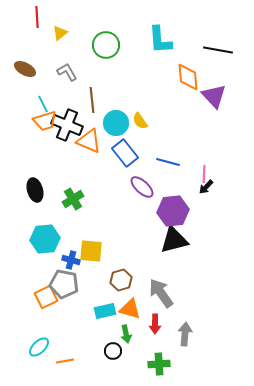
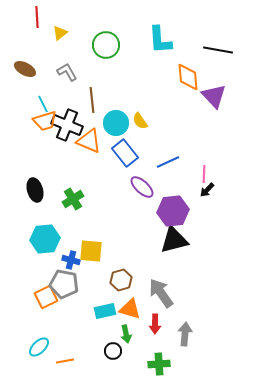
blue line at (168, 162): rotated 40 degrees counterclockwise
black arrow at (206, 187): moved 1 px right, 3 px down
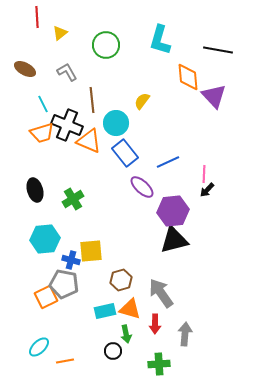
cyan L-shape at (160, 40): rotated 20 degrees clockwise
orange trapezoid at (45, 121): moved 3 px left, 12 px down
yellow semicircle at (140, 121): moved 2 px right, 20 px up; rotated 72 degrees clockwise
yellow square at (91, 251): rotated 10 degrees counterclockwise
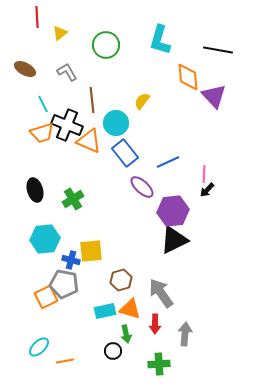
black triangle at (174, 240): rotated 12 degrees counterclockwise
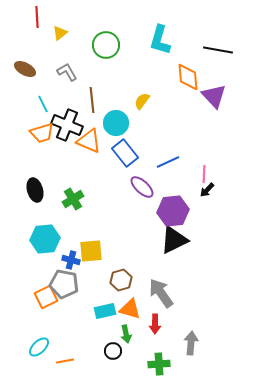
gray arrow at (185, 334): moved 6 px right, 9 px down
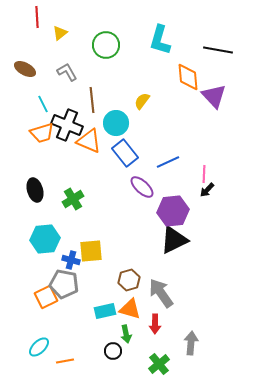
brown hexagon at (121, 280): moved 8 px right
green cross at (159, 364): rotated 35 degrees counterclockwise
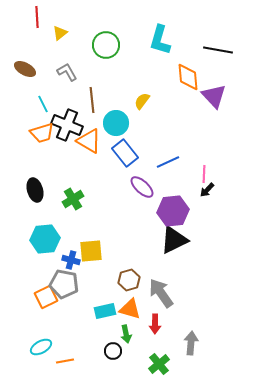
orange triangle at (89, 141): rotated 8 degrees clockwise
cyan ellipse at (39, 347): moved 2 px right; rotated 15 degrees clockwise
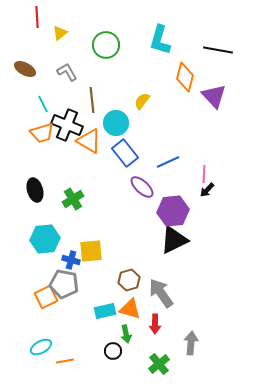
orange diamond at (188, 77): moved 3 px left; rotated 20 degrees clockwise
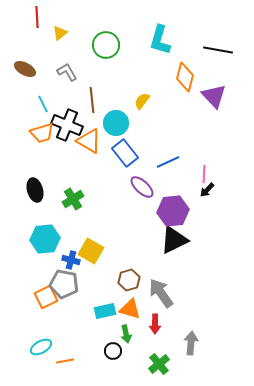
yellow square at (91, 251): rotated 35 degrees clockwise
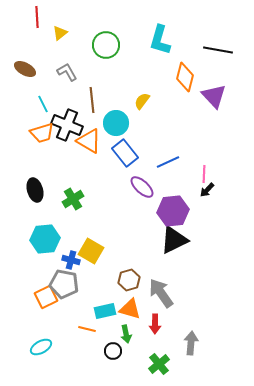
orange line at (65, 361): moved 22 px right, 32 px up; rotated 24 degrees clockwise
